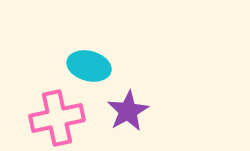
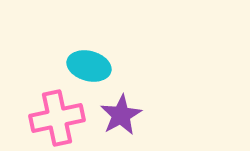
purple star: moved 7 px left, 4 px down
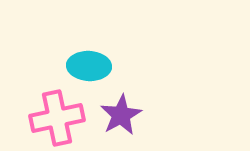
cyan ellipse: rotated 12 degrees counterclockwise
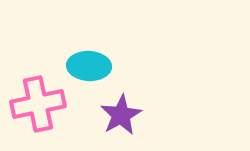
pink cross: moved 19 px left, 14 px up
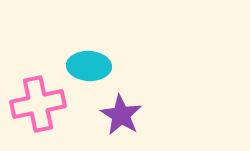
purple star: rotated 12 degrees counterclockwise
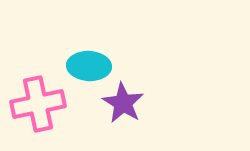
purple star: moved 2 px right, 12 px up
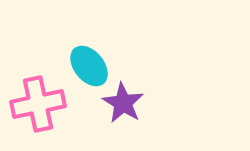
cyan ellipse: rotated 48 degrees clockwise
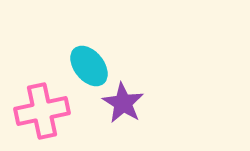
pink cross: moved 4 px right, 7 px down
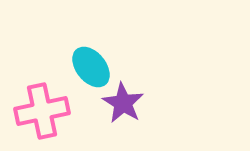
cyan ellipse: moved 2 px right, 1 px down
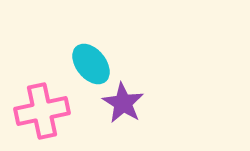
cyan ellipse: moved 3 px up
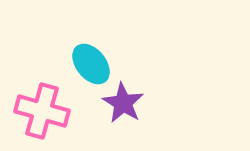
pink cross: rotated 28 degrees clockwise
